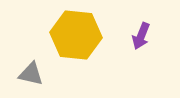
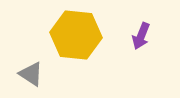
gray triangle: rotated 20 degrees clockwise
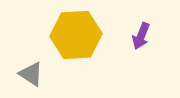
yellow hexagon: rotated 9 degrees counterclockwise
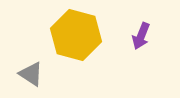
yellow hexagon: rotated 18 degrees clockwise
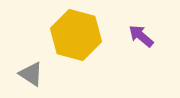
purple arrow: rotated 108 degrees clockwise
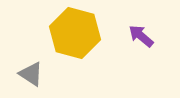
yellow hexagon: moved 1 px left, 2 px up
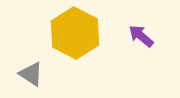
yellow hexagon: rotated 12 degrees clockwise
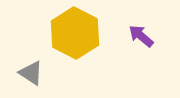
gray triangle: moved 1 px up
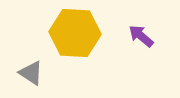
yellow hexagon: rotated 24 degrees counterclockwise
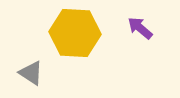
purple arrow: moved 1 px left, 8 px up
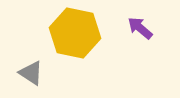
yellow hexagon: rotated 9 degrees clockwise
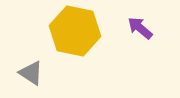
yellow hexagon: moved 2 px up
